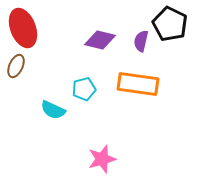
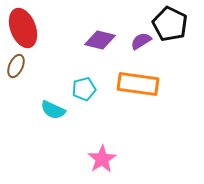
purple semicircle: rotated 45 degrees clockwise
pink star: rotated 16 degrees counterclockwise
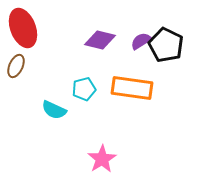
black pentagon: moved 4 px left, 21 px down
orange rectangle: moved 6 px left, 4 px down
cyan semicircle: moved 1 px right
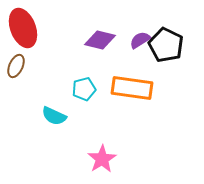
purple semicircle: moved 1 px left, 1 px up
cyan semicircle: moved 6 px down
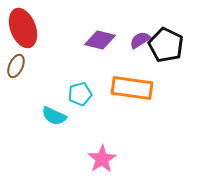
cyan pentagon: moved 4 px left, 5 px down
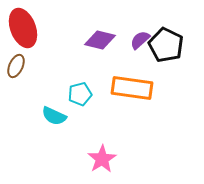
purple semicircle: rotated 10 degrees counterclockwise
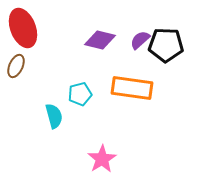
black pentagon: rotated 24 degrees counterclockwise
cyan semicircle: rotated 130 degrees counterclockwise
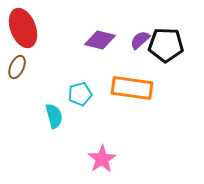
brown ellipse: moved 1 px right, 1 px down
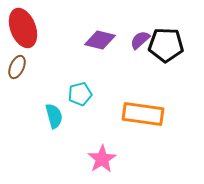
orange rectangle: moved 11 px right, 26 px down
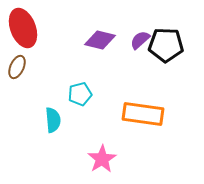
cyan semicircle: moved 1 px left, 4 px down; rotated 10 degrees clockwise
